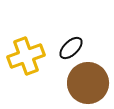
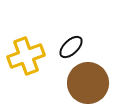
black ellipse: moved 1 px up
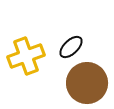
brown circle: moved 1 px left
